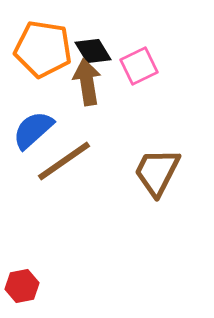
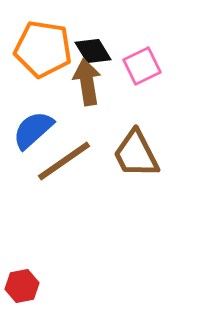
pink square: moved 3 px right
brown trapezoid: moved 21 px left, 18 px up; rotated 54 degrees counterclockwise
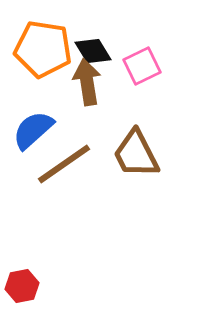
brown line: moved 3 px down
